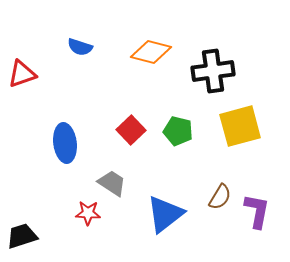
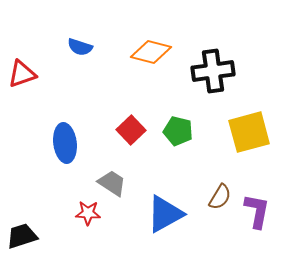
yellow square: moved 9 px right, 6 px down
blue triangle: rotated 9 degrees clockwise
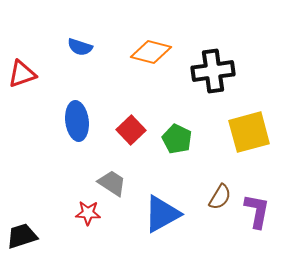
green pentagon: moved 1 px left, 8 px down; rotated 12 degrees clockwise
blue ellipse: moved 12 px right, 22 px up
blue triangle: moved 3 px left
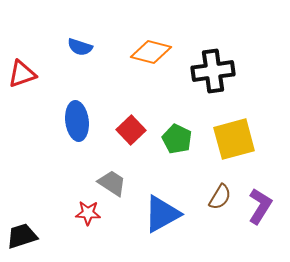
yellow square: moved 15 px left, 7 px down
purple L-shape: moved 3 px right, 5 px up; rotated 21 degrees clockwise
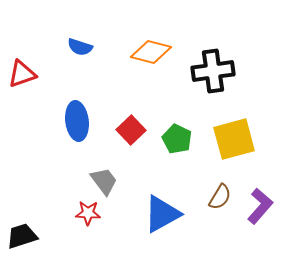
gray trapezoid: moved 8 px left, 2 px up; rotated 20 degrees clockwise
purple L-shape: rotated 9 degrees clockwise
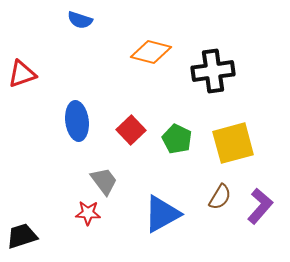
blue semicircle: moved 27 px up
yellow square: moved 1 px left, 4 px down
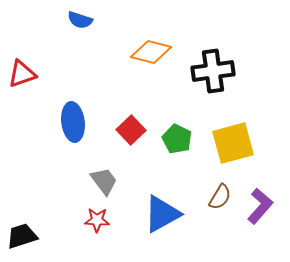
blue ellipse: moved 4 px left, 1 px down
red star: moved 9 px right, 7 px down
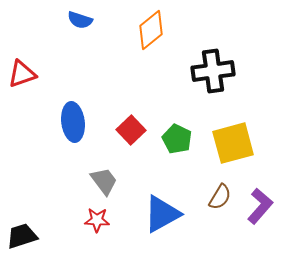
orange diamond: moved 22 px up; rotated 54 degrees counterclockwise
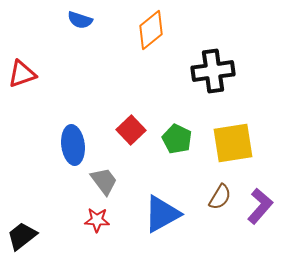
blue ellipse: moved 23 px down
yellow square: rotated 6 degrees clockwise
black trapezoid: rotated 20 degrees counterclockwise
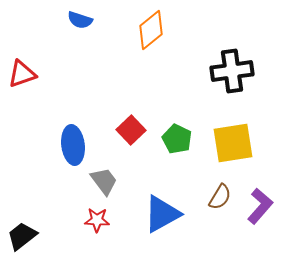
black cross: moved 19 px right
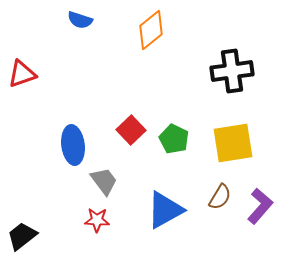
green pentagon: moved 3 px left
blue triangle: moved 3 px right, 4 px up
